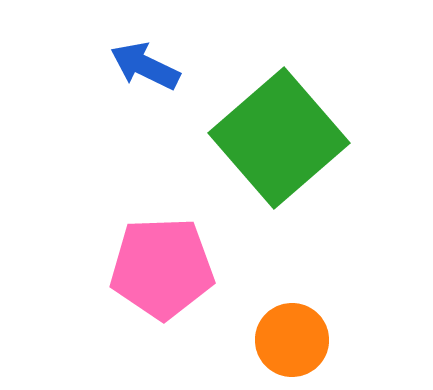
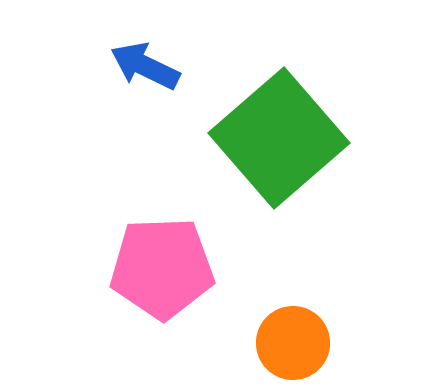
orange circle: moved 1 px right, 3 px down
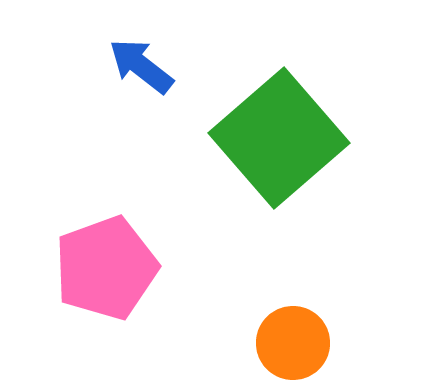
blue arrow: moved 4 px left; rotated 12 degrees clockwise
pink pentagon: moved 56 px left; rotated 18 degrees counterclockwise
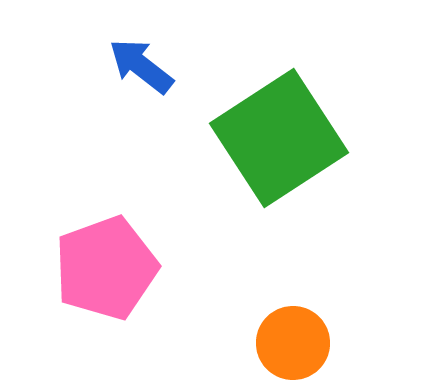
green square: rotated 8 degrees clockwise
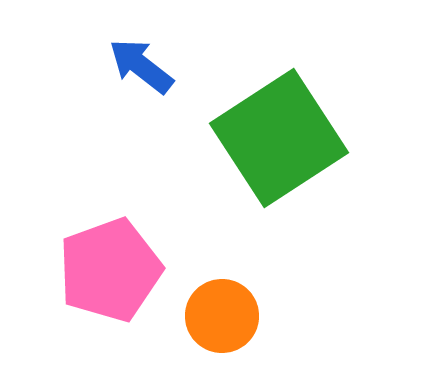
pink pentagon: moved 4 px right, 2 px down
orange circle: moved 71 px left, 27 px up
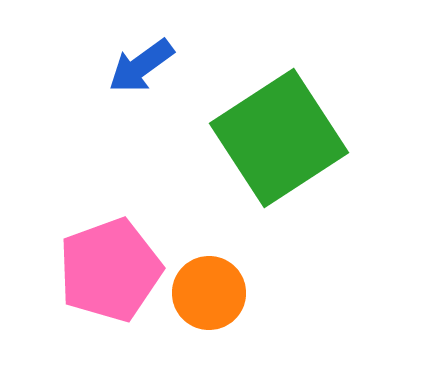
blue arrow: rotated 74 degrees counterclockwise
orange circle: moved 13 px left, 23 px up
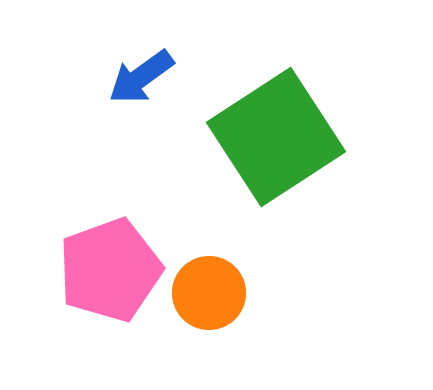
blue arrow: moved 11 px down
green square: moved 3 px left, 1 px up
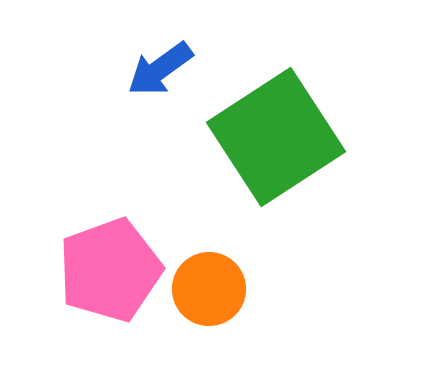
blue arrow: moved 19 px right, 8 px up
orange circle: moved 4 px up
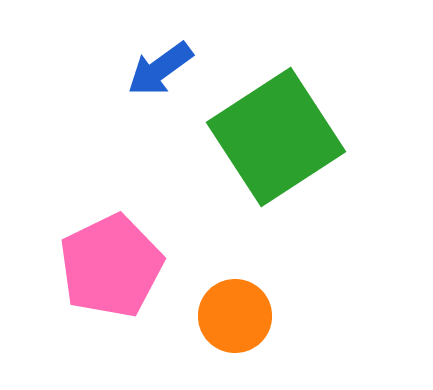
pink pentagon: moved 1 px right, 4 px up; rotated 6 degrees counterclockwise
orange circle: moved 26 px right, 27 px down
